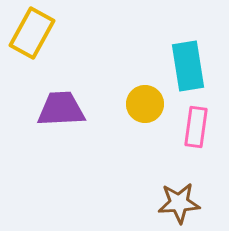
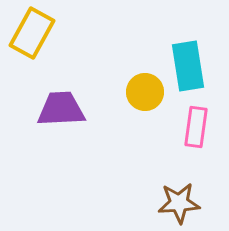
yellow circle: moved 12 px up
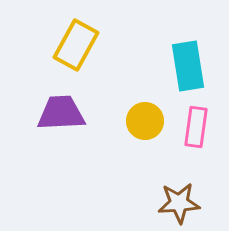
yellow rectangle: moved 44 px right, 12 px down
yellow circle: moved 29 px down
purple trapezoid: moved 4 px down
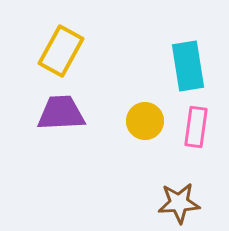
yellow rectangle: moved 15 px left, 6 px down
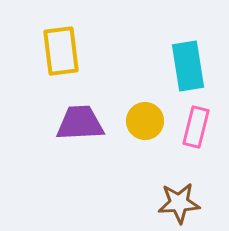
yellow rectangle: rotated 36 degrees counterclockwise
purple trapezoid: moved 19 px right, 10 px down
pink rectangle: rotated 6 degrees clockwise
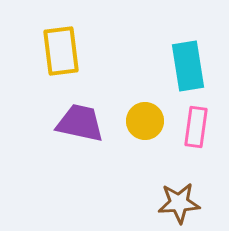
purple trapezoid: rotated 15 degrees clockwise
pink rectangle: rotated 6 degrees counterclockwise
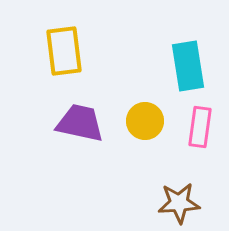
yellow rectangle: moved 3 px right
pink rectangle: moved 4 px right
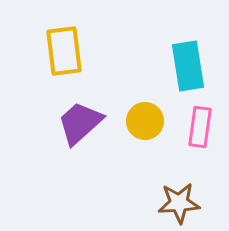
purple trapezoid: rotated 54 degrees counterclockwise
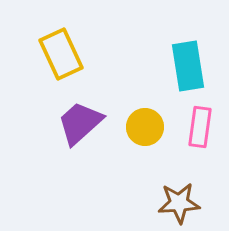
yellow rectangle: moved 3 px left, 3 px down; rotated 18 degrees counterclockwise
yellow circle: moved 6 px down
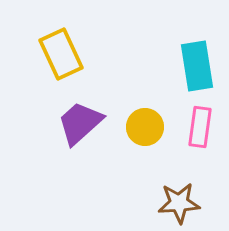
cyan rectangle: moved 9 px right
